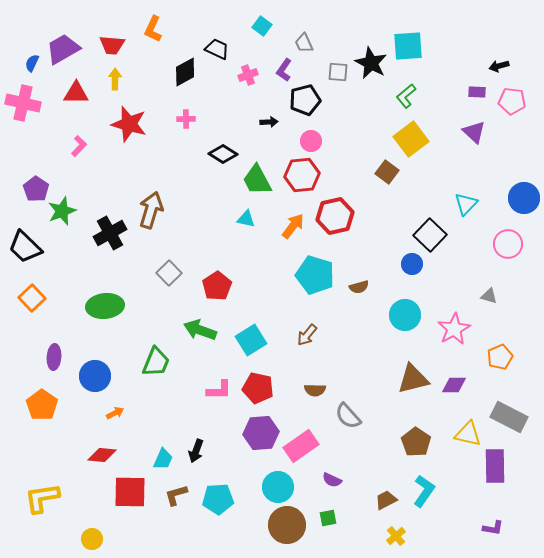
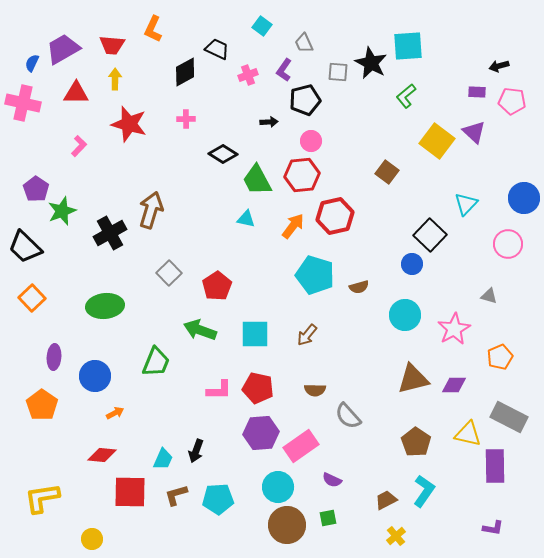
yellow square at (411, 139): moved 26 px right, 2 px down; rotated 16 degrees counterclockwise
cyan square at (251, 340): moved 4 px right, 6 px up; rotated 32 degrees clockwise
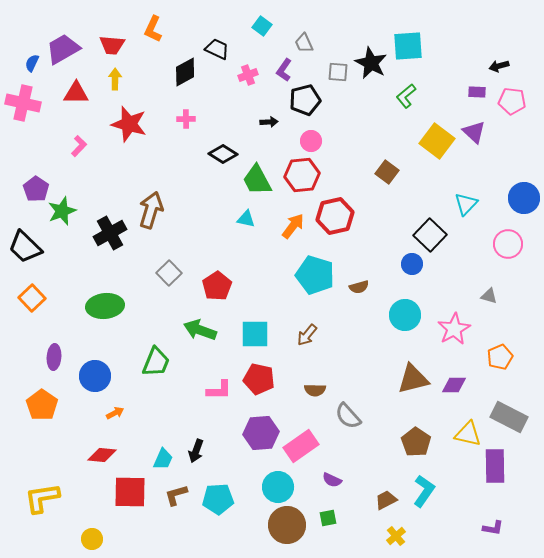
red pentagon at (258, 388): moved 1 px right, 9 px up
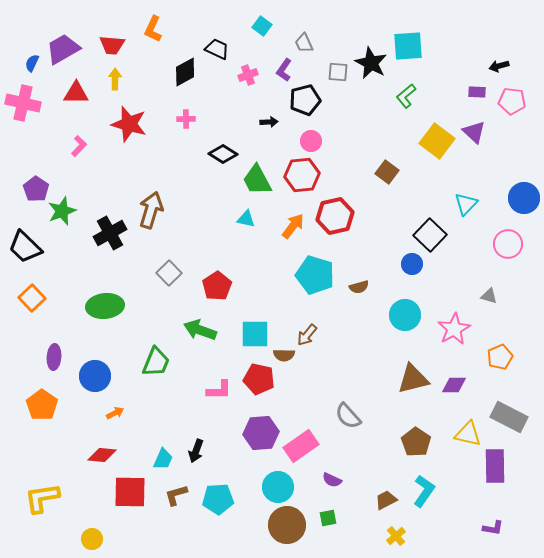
brown semicircle at (315, 390): moved 31 px left, 35 px up
